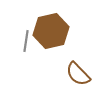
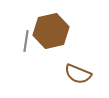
brown semicircle: rotated 24 degrees counterclockwise
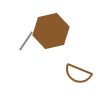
gray line: rotated 25 degrees clockwise
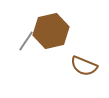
brown semicircle: moved 6 px right, 8 px up
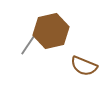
gray line: moved 2 px right, 4 px down
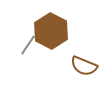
brown hexagon: rotated 20 degrees counterclockwise
